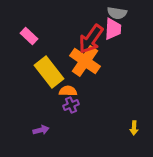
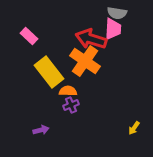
red arrow: rotated 72 degrees clockwise
yellow arrow: rotated 32 degrees clockwise
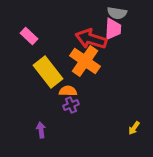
yellow rectangle: moved 1 px left
purple arrow: rotated 84 degrees counterclockwise
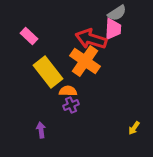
gray semicircle: rotated 42 degrees counterclockwise
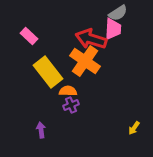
gray semicircle: moved 1 px right
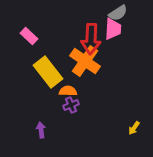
red arrow: rotated 104 degrees counterclockwise
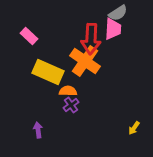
yellow rectangle: rotated 28 degrees counterclockwise
purple cross: rotated 14 degrees counterclockwise
purple arrow: moved 3 px left
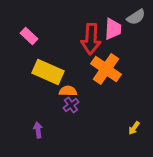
gray semicircle: moved 18 px right, 4 px down
orange cross: moved 21 px right, 8 px down
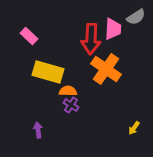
yellow rectangle: rotated 8 degrees counterclockwise
purple cross: rotated 21 degrees counterclockwise
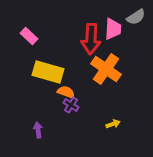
orange semicircle: moved 2 px left, 1 px down; rotated 18 degrees clockwise
yellow arrow: moved 21 px left, 4 px up; rotated 144 degrees counterclockwise
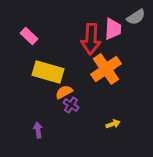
orange cross: rotated 20 degrees clockwise
orange semicircle: moved 2 px left; rotated 48 degrees counterclockwise
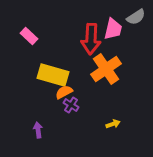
pink trapezoid: rotated 10 degrees clockwise
yellow rectangle: moved 5 px right, 3 px down
